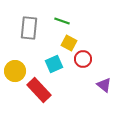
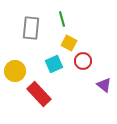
green line: moved 2 px up; rotated 56 degrees clockwise
gray rectangle: moved 2 px right
red circle: moved 2 px down
red rectangle: moved 4 px down
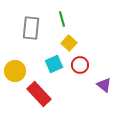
yellow square: rotated 14 degrees clockwise
red circle: moved 3 px left, 4 px down
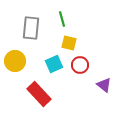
yellow square: rotated 28 degrees counterclockwise
yellow circle: moved 10 px up
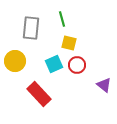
red circle: moved 3 px left
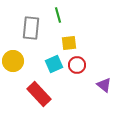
green line: moved 4 px left, 4 px up
yellow square: rotated 21 degrees counterclockwise
yellow circle: moved 2 px left
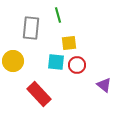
cyan square: moved 2 px right, 2 px up; rotated 30 degrees clockwise
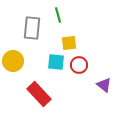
gray rectangle: moved 1 px right
red circle: moved 2 px right
